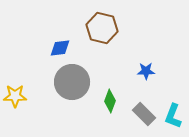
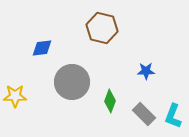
blue diamond: moved 18 px left
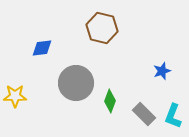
blue star: moved 16 px right; rotated 18 degrees counterclockwise
gray circle: moved 4 px right, 1 px down
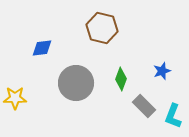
yellow star: moved 2 px down
green diamond: moved 11 px right, 22 px up
gray rectangle: moved 8 px up
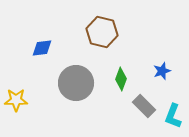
brown hexagon: moved 4 px down
yellow star: moved 1 px right, 2 px down
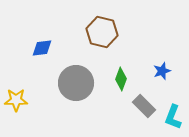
cyan L-shape: moved 1 px down
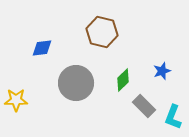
green diamond: moved 2 px right, 1 px down; rotated 25 degrees clockwise
